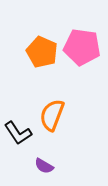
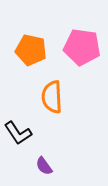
orange pentagon: moved 11 px left, 2 px up; rotated 12 degrees counterclockwise
orange semicircle: moved 18 px up; rotated 24 degrees counterclockwise
purple semicircle: rotated 24 degrees clockwise
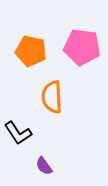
orange pentagon: moved 1 px down
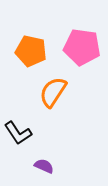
orange semicircle: moved 1 px right, 5 px up; rotated 36 degrees clockwise
purple semicircle: rotated 150 degrees clockwise
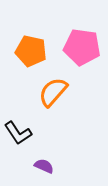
orange semicircle: rotated 8 degrees clockwise
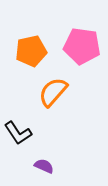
pink pentagon: moved 1 px up
orange pentagon: rotated 24 degrees counterclockwise
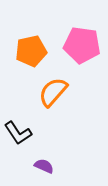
pink pentagon: moved 1 px up
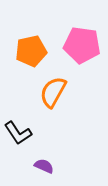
orange semicircle: rotated 12 degrees counterclockwise
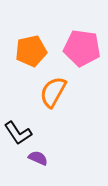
pink pentagon: moved 3 px down
purple semicircle: moved 6 px left, 8 px up
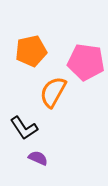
pink pentagon: moved 4 px right, 14 px down
black L-shape: moved 6 px right, 5 px up
